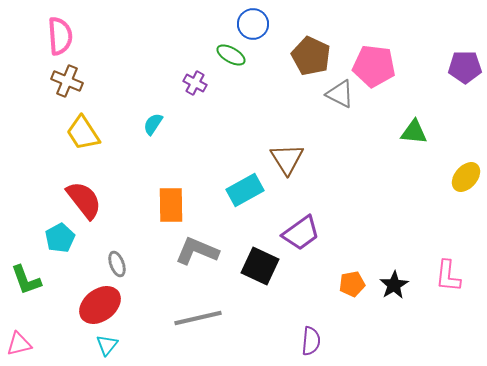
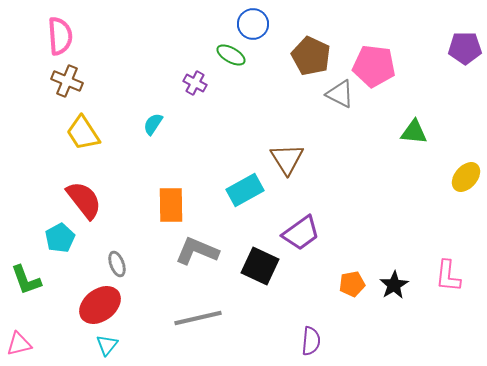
purple pentagon: moved 19 px up
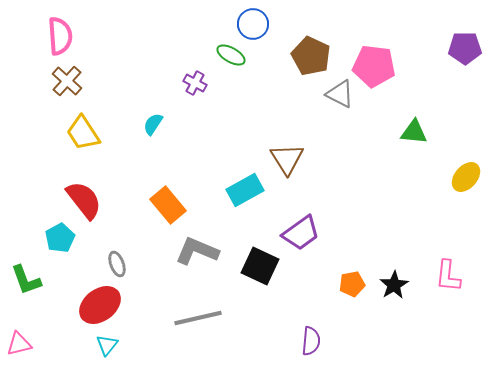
brown cross: rotated 20 degrees clockwise
orange rectangle: moved 3 px left; rotated 39 degrees counterclockwise
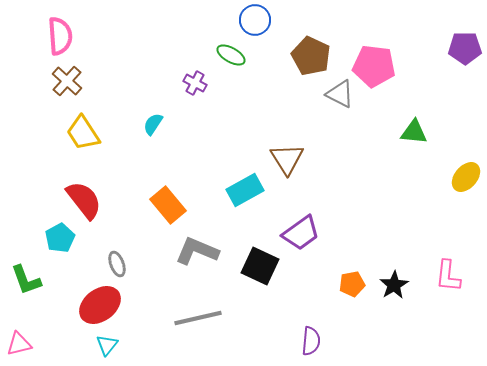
blue circle: moved 2 px right, 4 px up
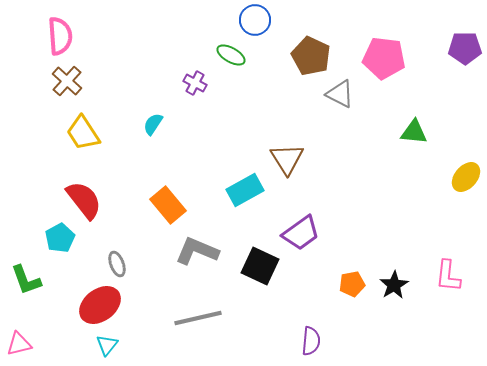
pink pentagon: moved 10 px right, 8 px up
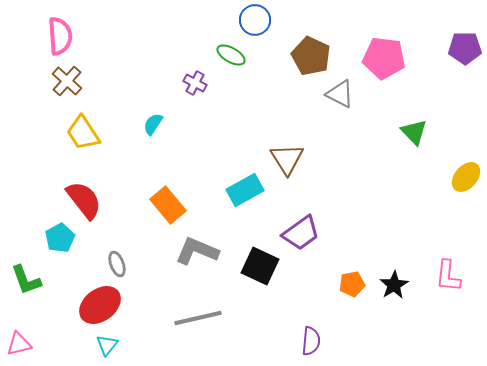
green triangle: rotated 40 degrees clockwise
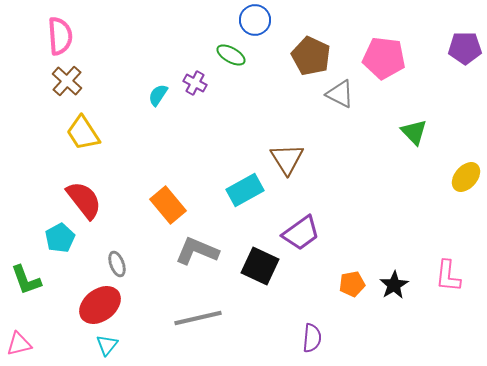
cyan semicircle: moved 5 px right, 29 px up
purple semicircle: moved 1 px right, 3 px up
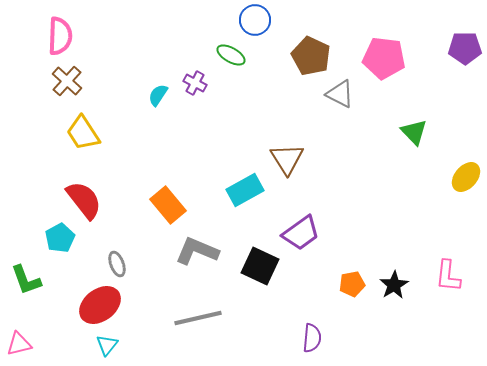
pink semicircle: rotated 6 degrees clockwise
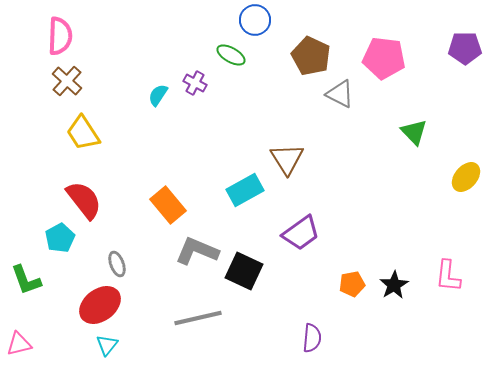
black square: moved 16 px left, 5 px down
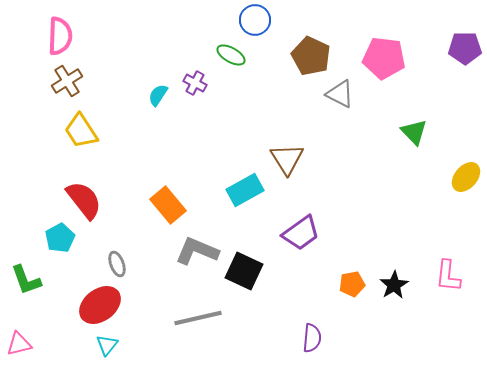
brown cross: rotated 16 degrees clockwise
yellow trapezoid: moved 2 px left, 2 px up
